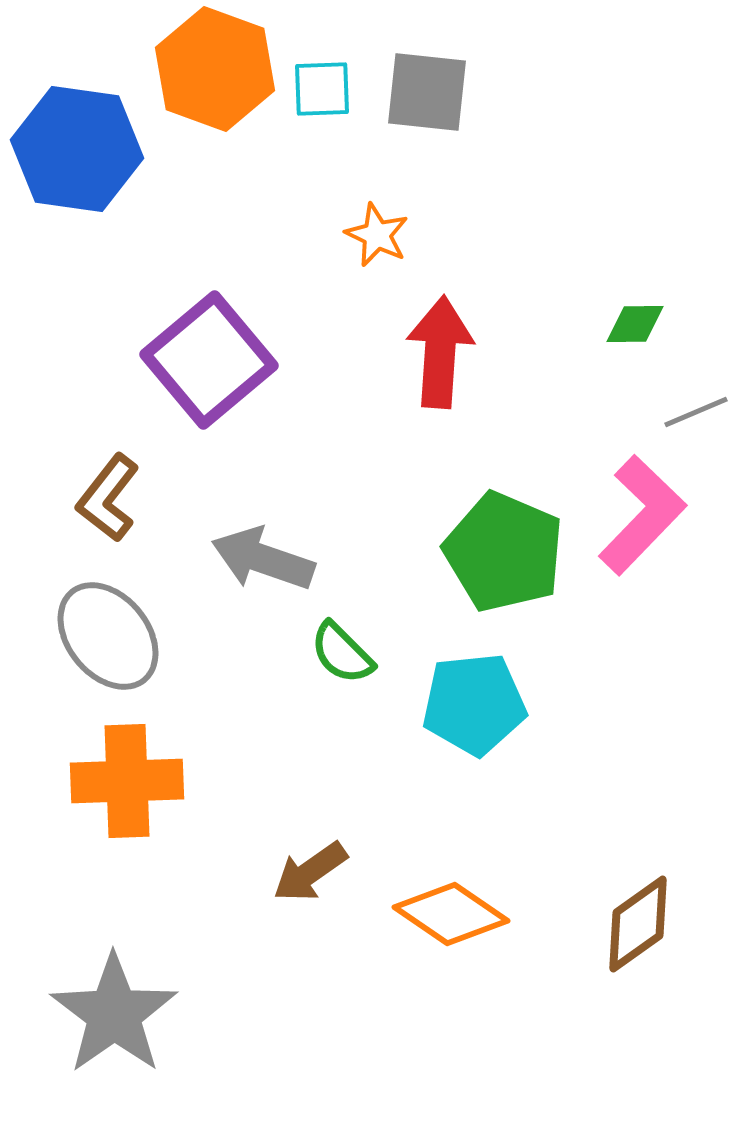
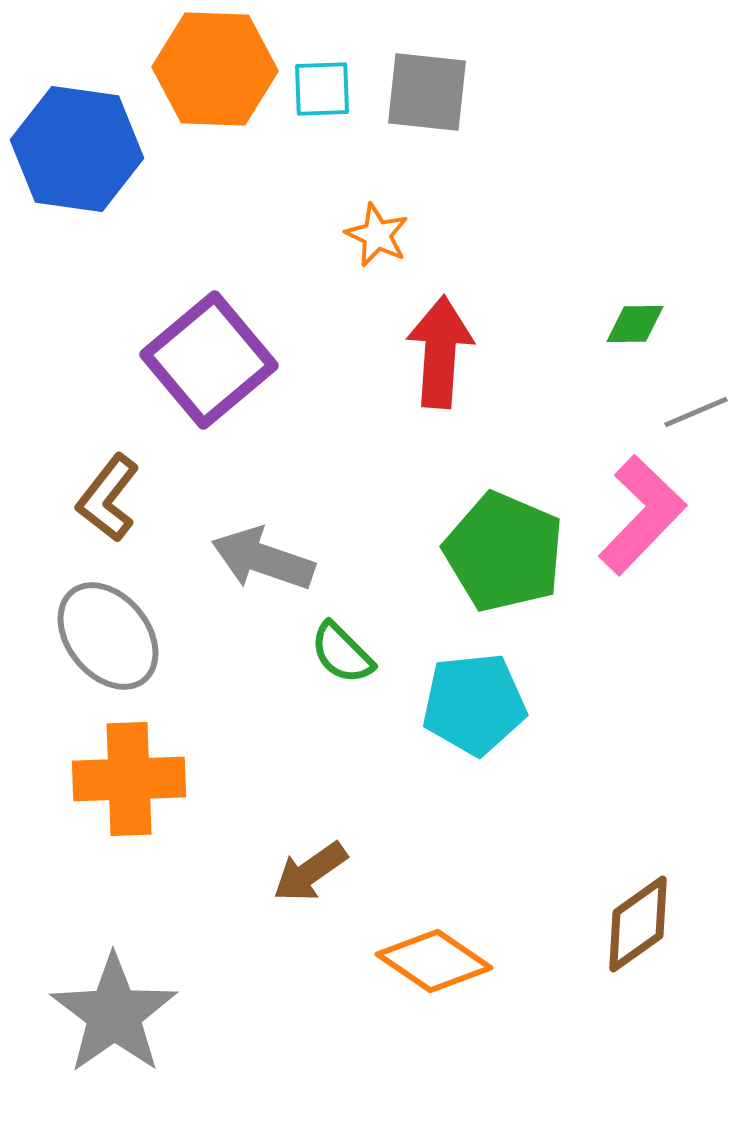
orange hexagon: rotated 18 degrees counterclockwise
orange cross: moved 2 px right, 2 px up
orange diamond: moved 17 px left, 47 px down
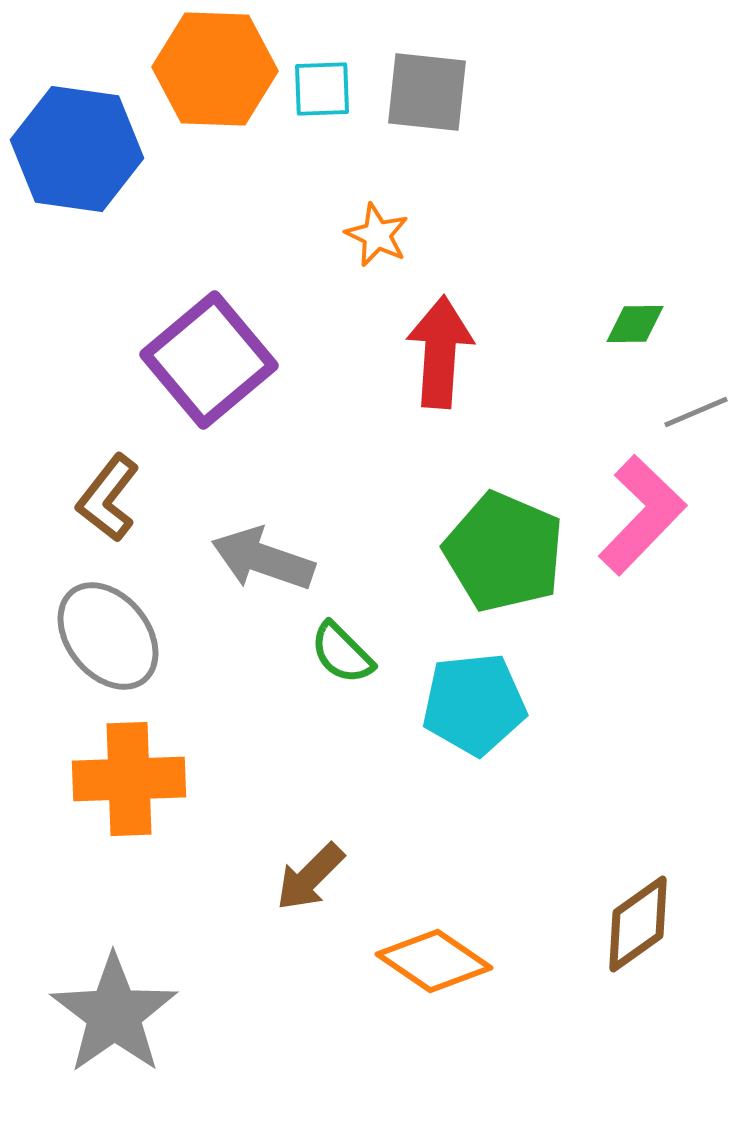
brown arrow: moved 5 px down; rotated 10 degrees counterclockwise
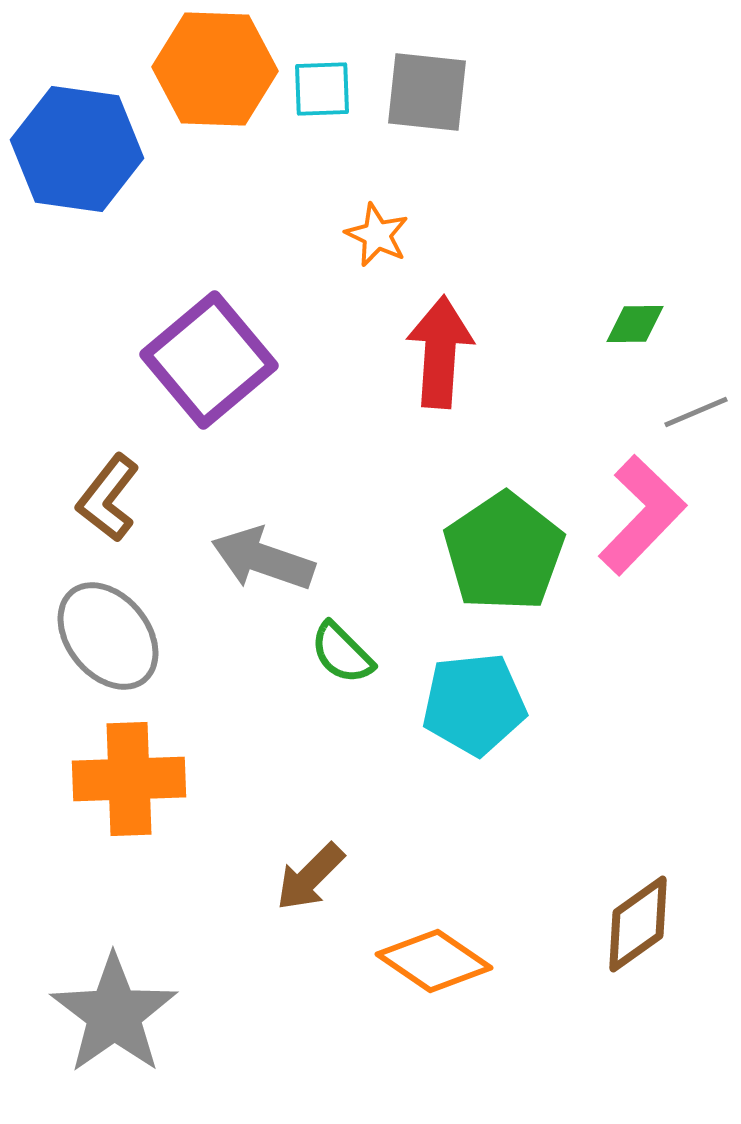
green pentagon: rotated 15 degrees clockwise
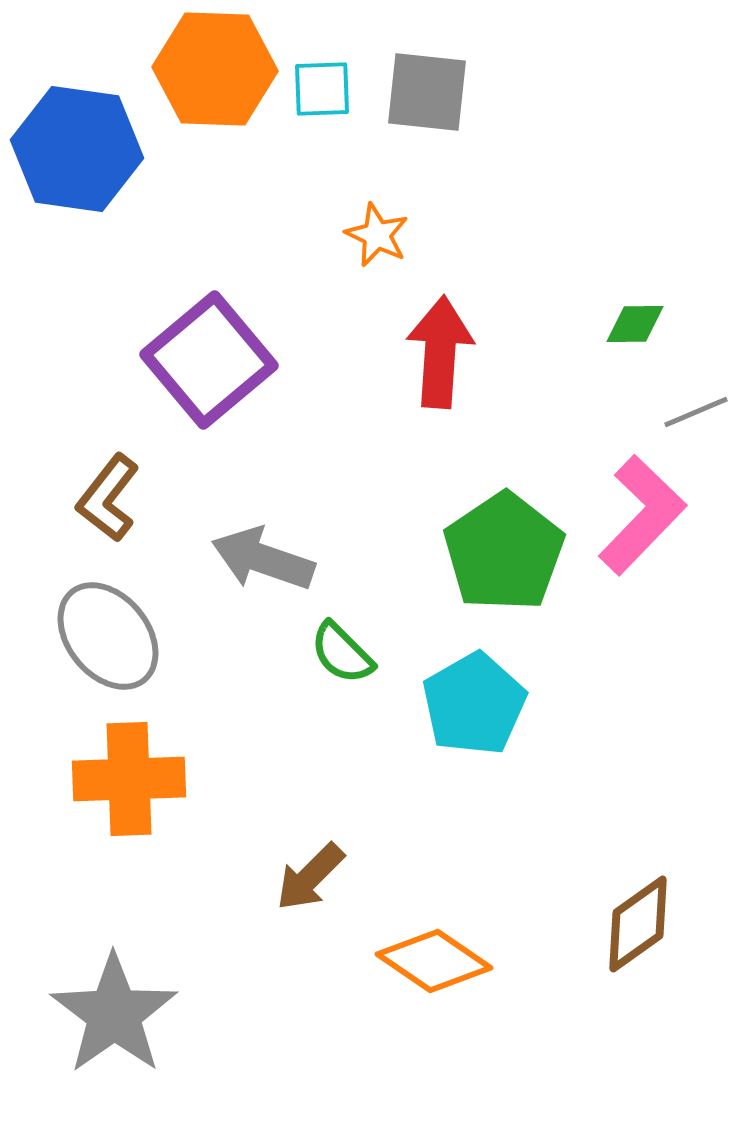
cyan pentagon: rotated 24 degrees counterclockwise
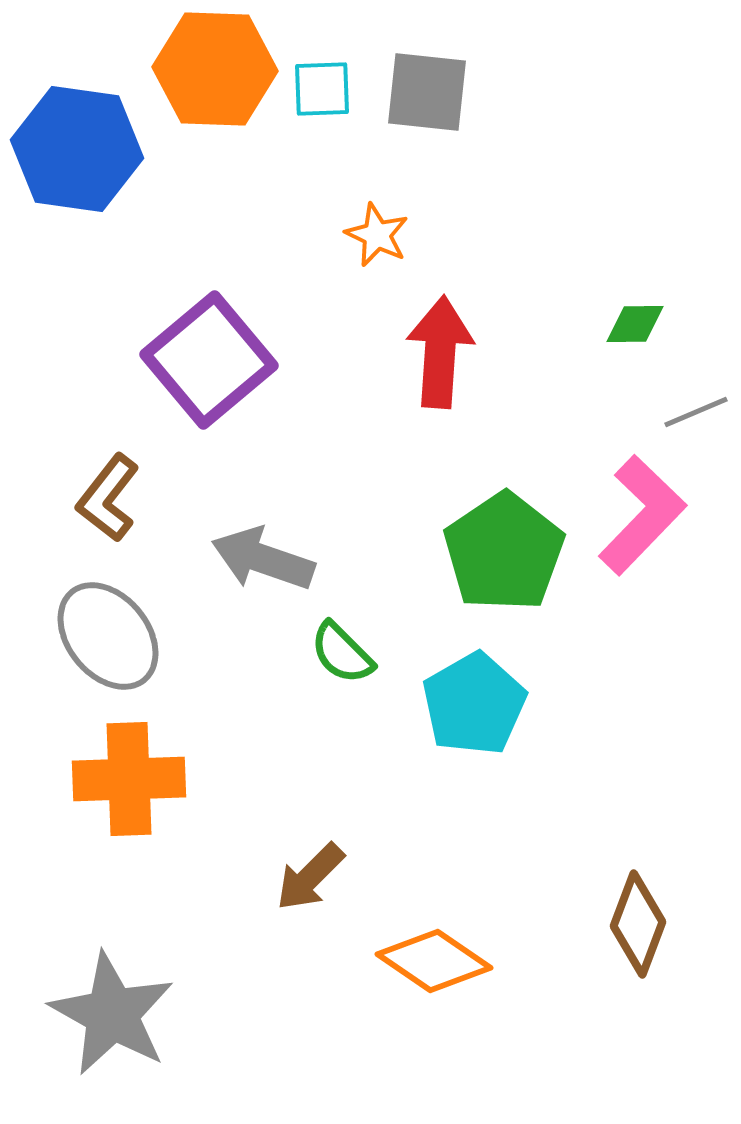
brown diamond: rotated 34 degrees counterclockwise
gray star: moved 2 px left; rotated 8 degrees counterclockwise
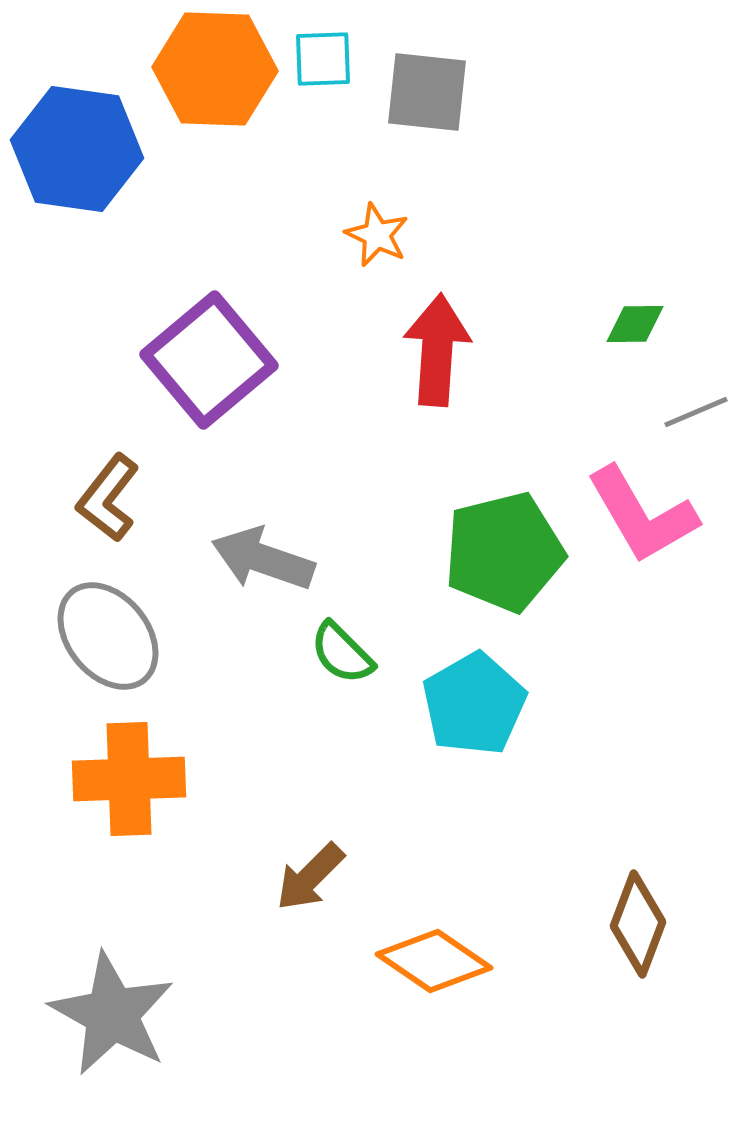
cyan square: moved 1 px right, 30 px up
red arrow: moved 3 px left, 2 px up
pink L-shape: rotated 106 degrees clockwise
green pentagon: rotated 20 degrees clockwise
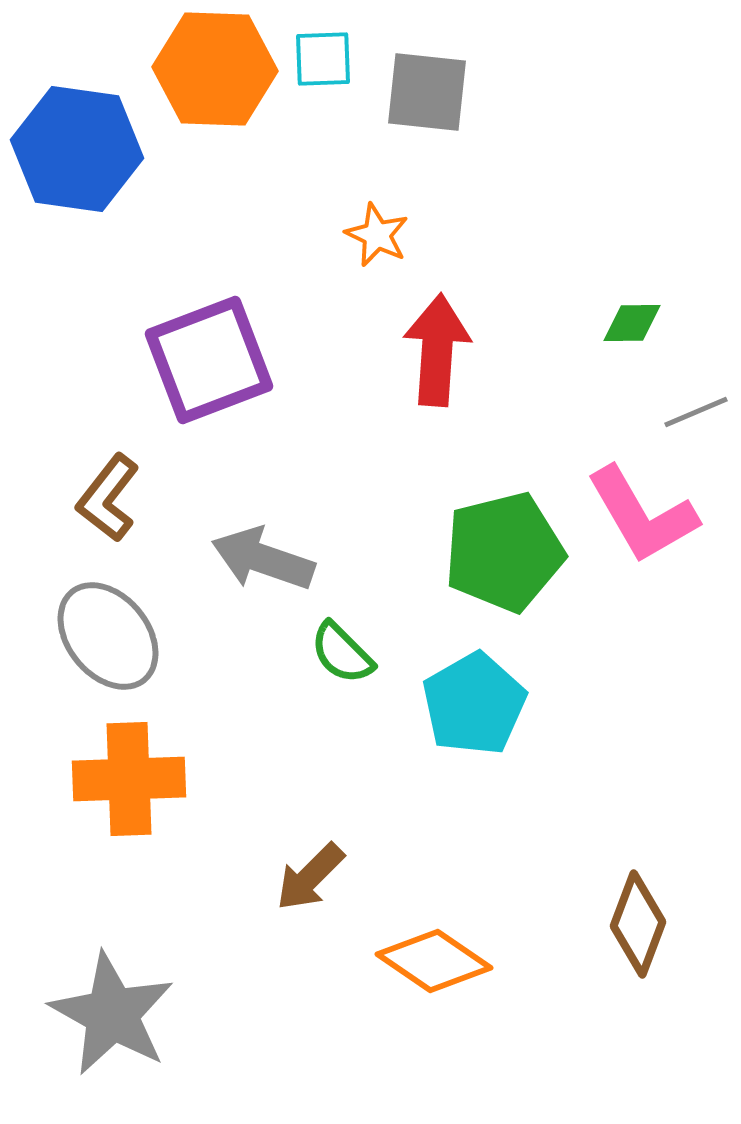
green diamond: moved 3 px left, 1 px up
purple square: rotated 19 degrees clockwise
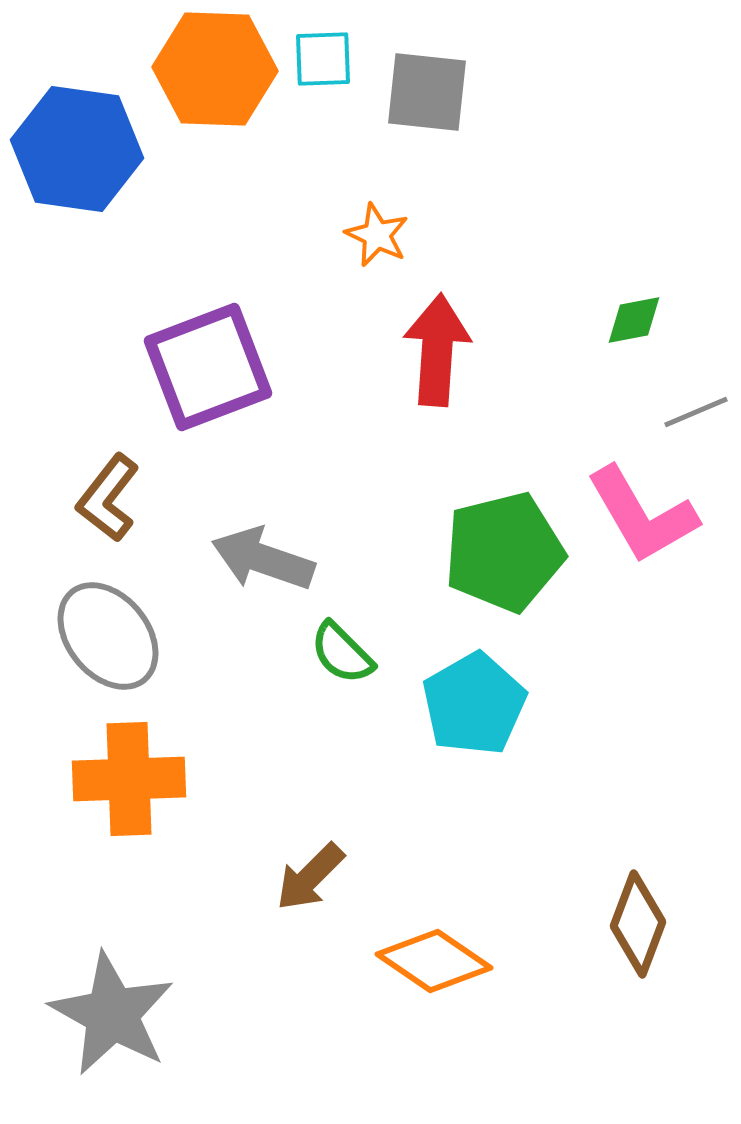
green diamond: moved 2 px right, 3 px up; rotated 10 degrees counterclockwise
purple square: moved 1 px left, 7 px down
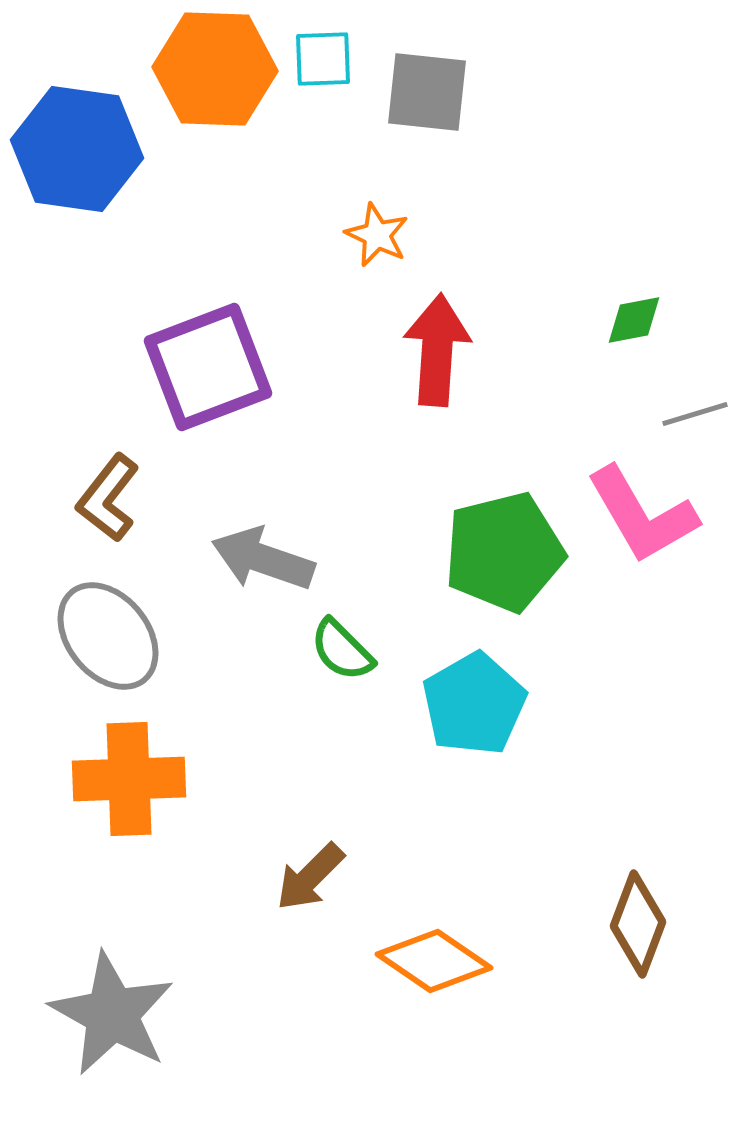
gray line: moved 1 px left, 2 px down; rotated 6 degrees clockwise
green semicircle: moved 3 px up
